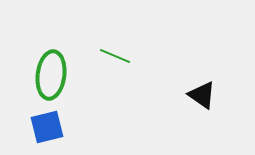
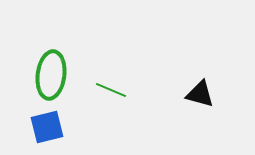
green line: moved 4 px left, 34 px down
black triangle: moved 2 px left, 1 px up; rotated 20 degrees counterclockwise
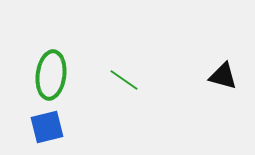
green line: moved 13 px right, 10 px up; rotated 12 degrees clockwise
black triangle: moved 23 px right, 18 px up
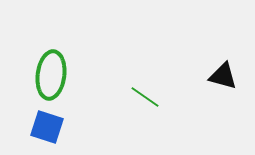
green line: moved 21 px right, 17 px down
blue square: rotated 32 degrees clockwise
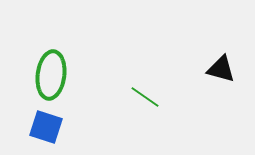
black triangle: moved 2 px left, 7 px up
blue square: moved 1 px left
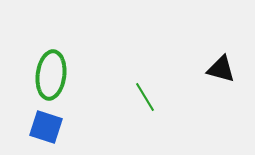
green line: rotated 24 degrees clockwise
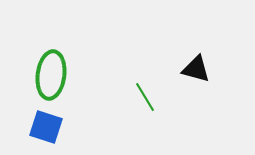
black triangle: moved 25 px left
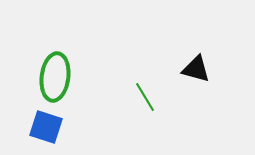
green ellipse: moved 4 px right, 2 px down
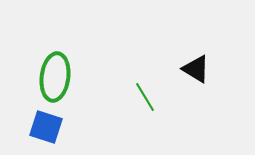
black triangle: rotated 16 degrees clockwise
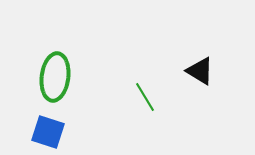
black triangle: moved 4 px right, 2 px down
blue square: moved 2 px right, 5 px down
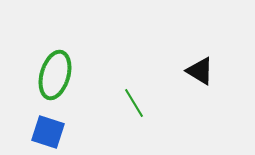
green ellipse: moved 2 px up; rotated 9 degrees clockwise
green line: moved 11 px left, 6 px down
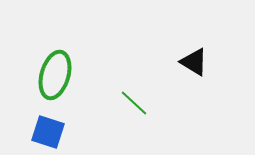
black triangle: moved 6 px left, 9 px up
green line: rotated 16 degrees counterclockwise
